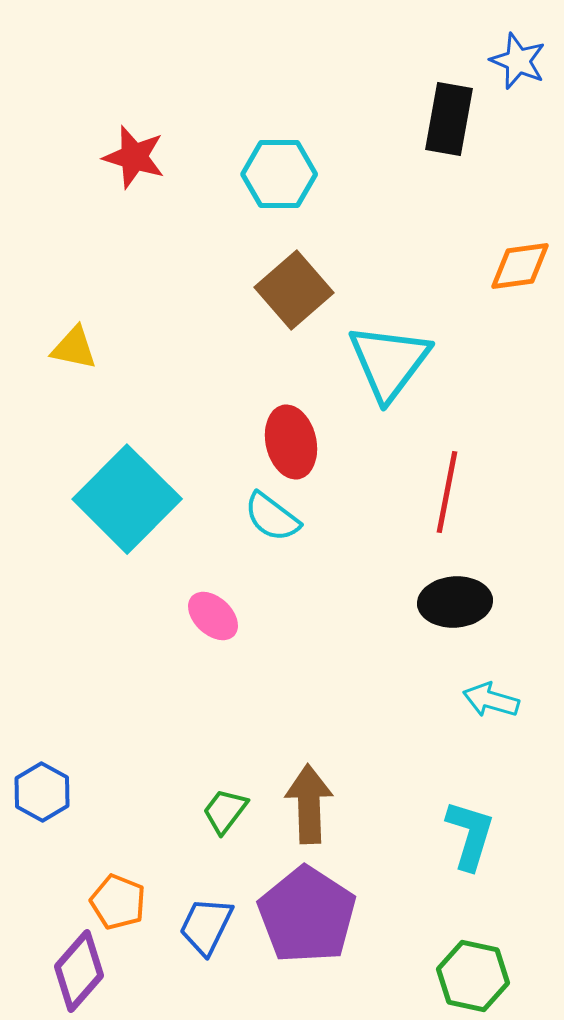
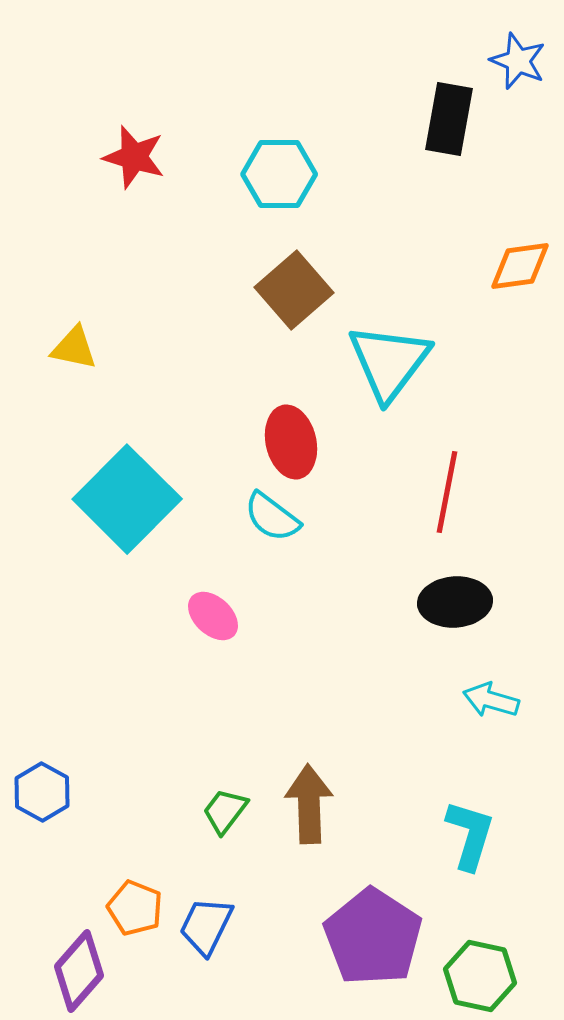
orange pentagon: moved 17 px right, 6 px down
purple pentagon: moved 66 px right, 22 px down
green hexagon: moved 7 px right
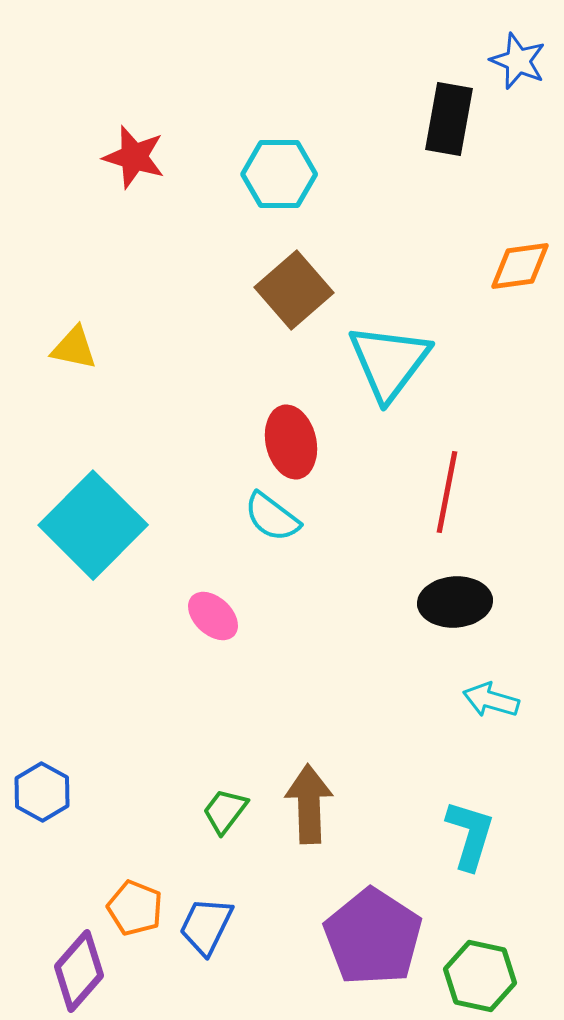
cyan square: moved 34 px left, 26 px down
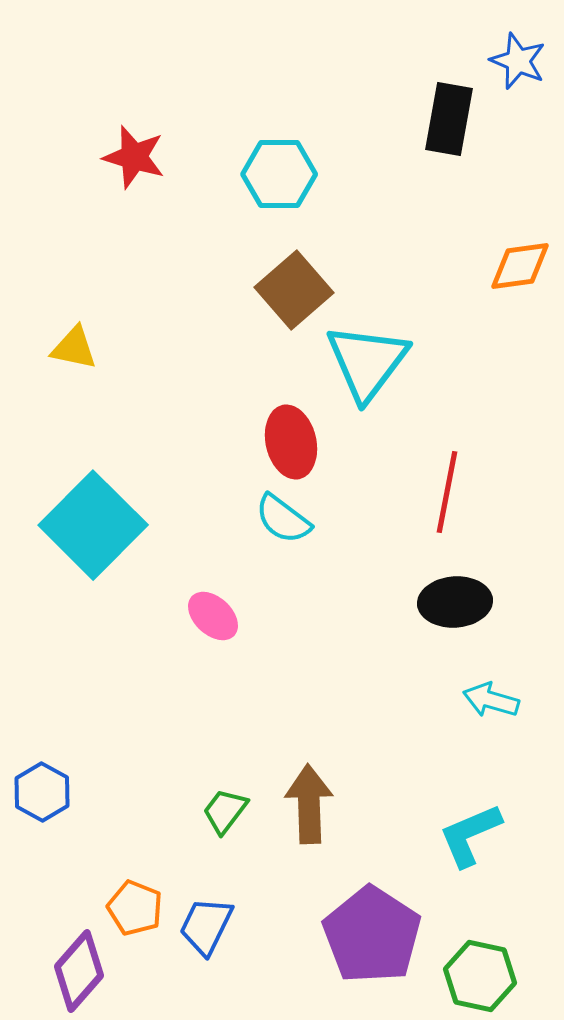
cyan triangle: moved 22 px left
cyan semicircle: moved 11 px right, 2 px down
cyan L-shape: rotated 130 degrees counterclockwise
purple pentagon: moved 1 px left, 2 px up
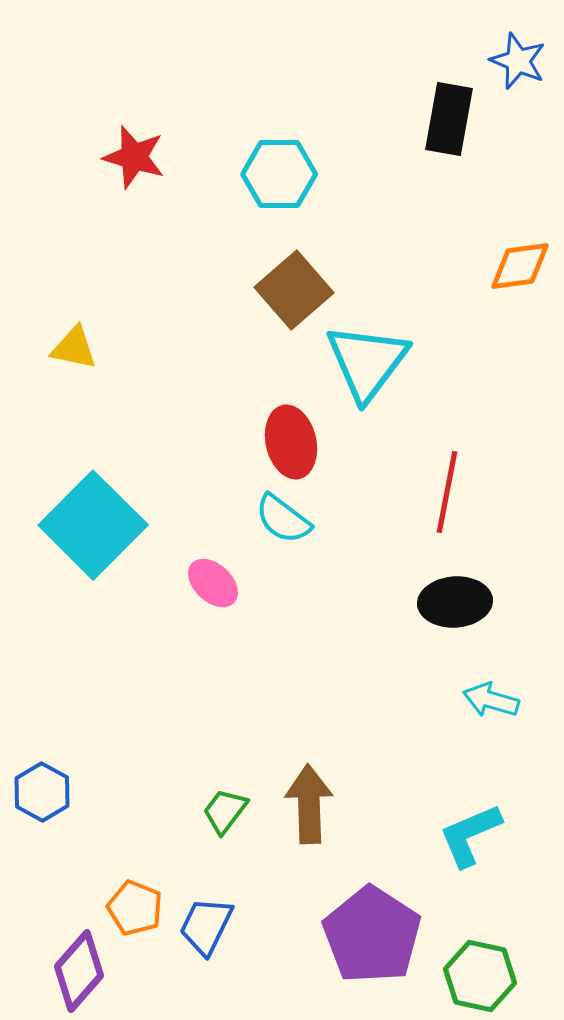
pink ellipse: moved 33 px up
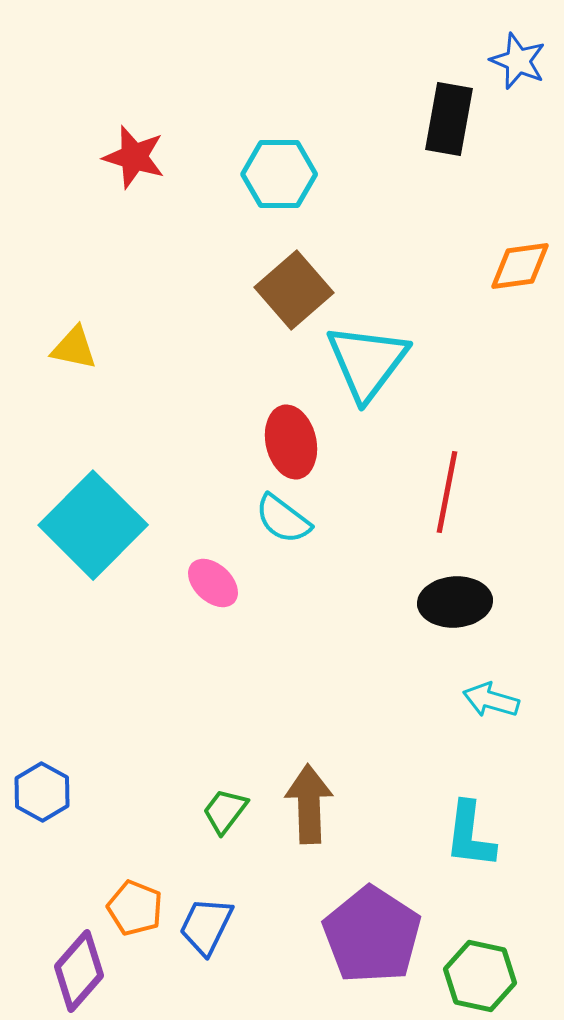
cyan L-shape: rotated 60 degrees counterclockwise
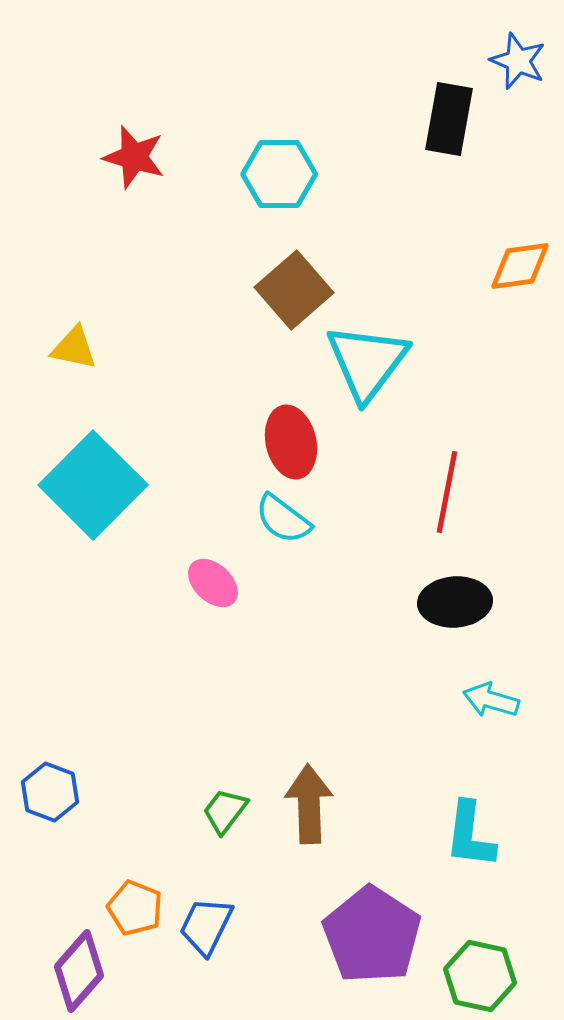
cyan square: moved 40 px up
blue hexagon: moved 8 px right; rotated 8 degrees counterclockwise
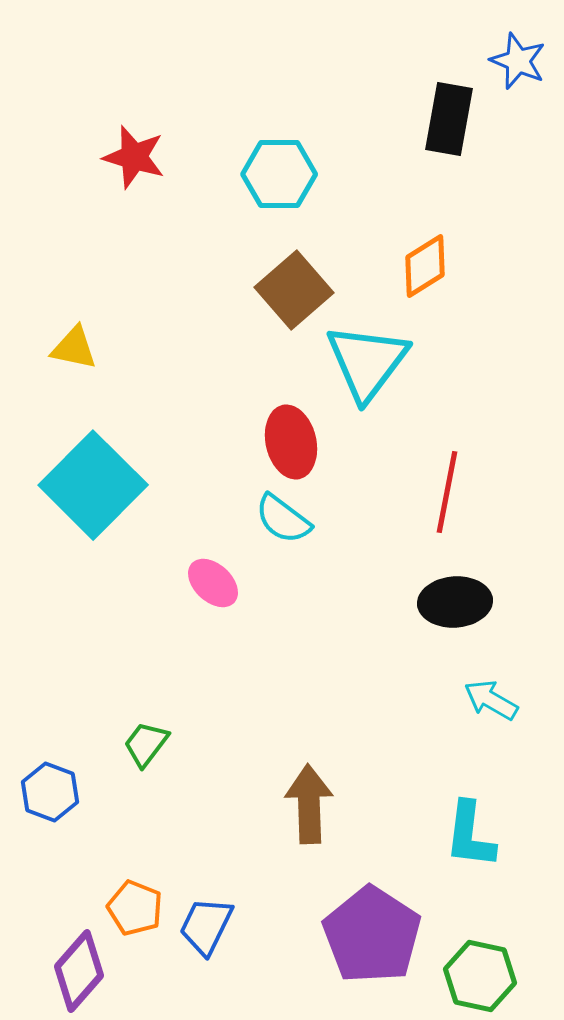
orange diamond: moved 95 px left; rotated 24 degrees counterclockwise
cyan arrow: rotated 14 degrees clockwise
green trapezoid: moved 79 px left, 67 px up
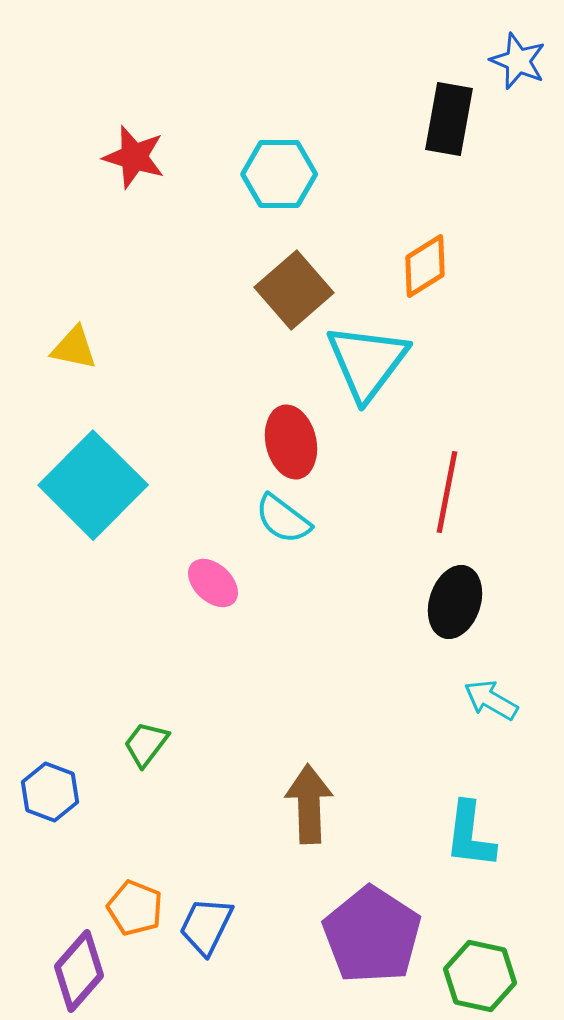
black ellipse: rotated 68 degrees counterclockwise
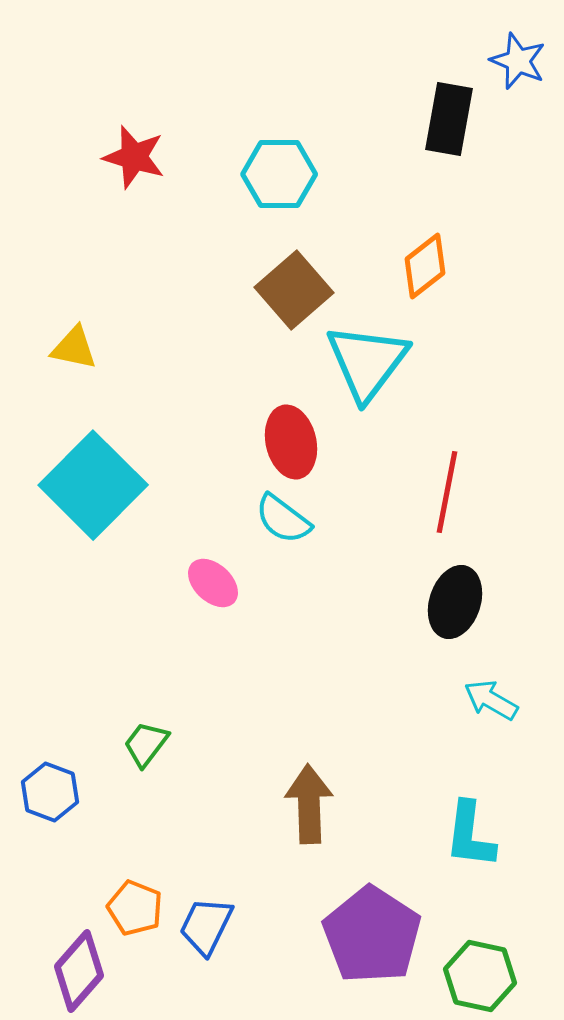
orange diamond: rotated 6 degrees counterclockwise
